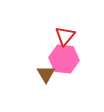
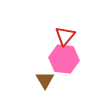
brown triangle: moved 1 px left, 6 px down
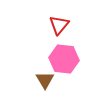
red triangle: moved 6 px left, 11 px up
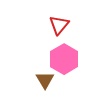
pink hexagon: rotated 24 degrees clockwise
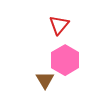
pink hexagon: moved 1 px right, 1 px down
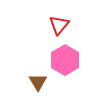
brown triangle: moved 7 px left, 2 px down
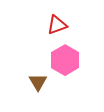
red triangle: moved 2 px left; rotated 30 degrees clockwise
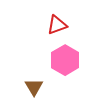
brown triangle: moved 4 px left, 5 px down
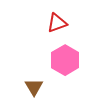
red triangle: moved 2 px up
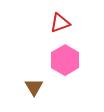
red triangle: moved 3 px right
